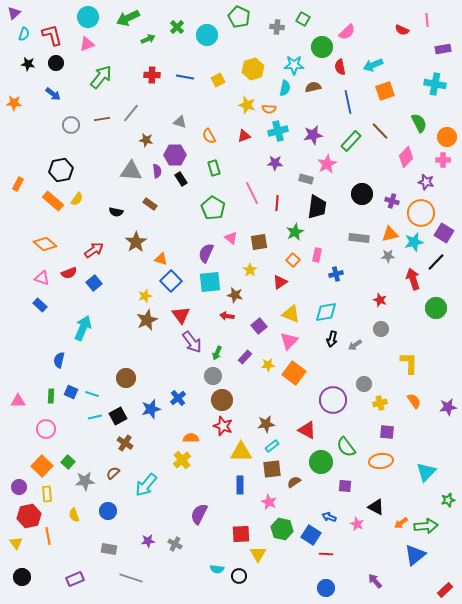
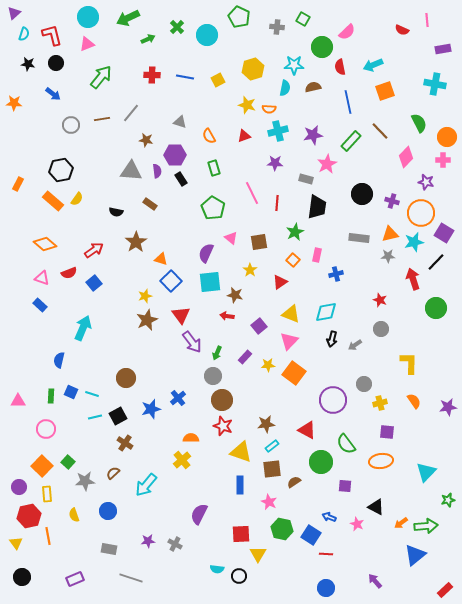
green semicircle at (346, 447): moved 3 px up
yellow triangle at (241, 452): rotated 20 degrees clockwise
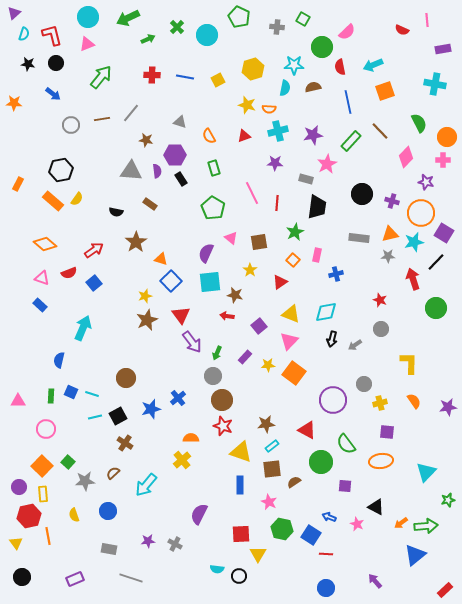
yellow rectangle at (47, 494): moved 4 px left
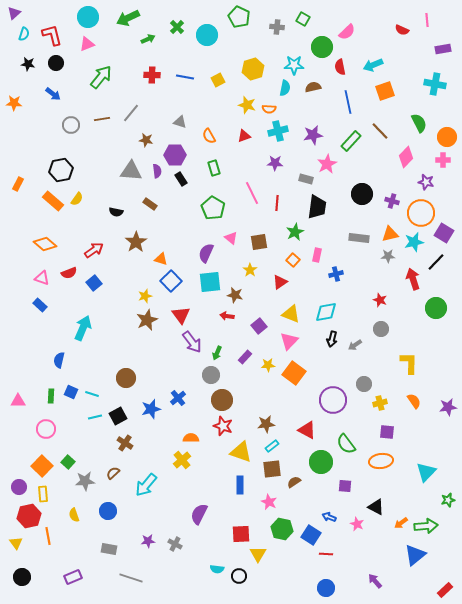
gray circle at (213, 376): moved 2 px left, 1 px up
purple rectangle at (75, 579): moved 2 px left, 2 px up
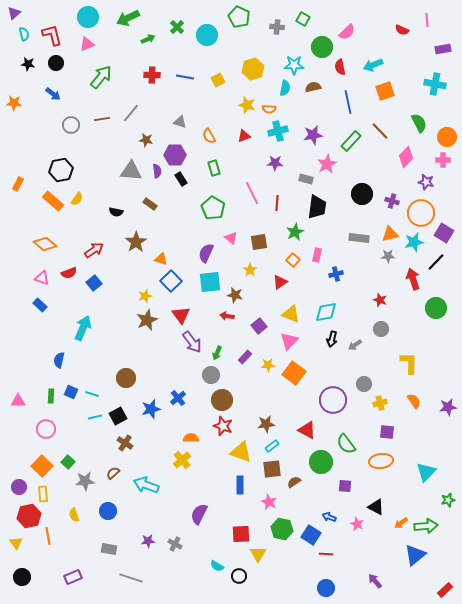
cyan semicircle at (24, 34): rotated 32 degrees counterclockwise
cyan arrow at (146, 485): rotated 70 degrees clockwise
cyan semicircle at (217, 569): moved 3 px up; rotated 24 degrees clockwise
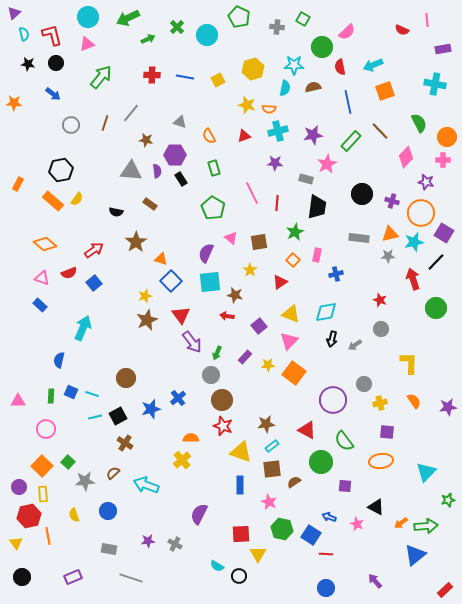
brown line at (102, 119): moved 3 px right, 4 px down; rotated 63 degrees counterclockwise
green semicircle at (346, 444): moved 2 px left, 3 px up
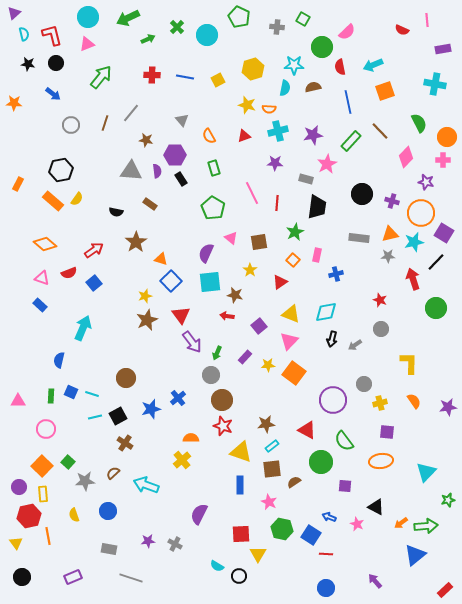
gray triangle at (180, 122): moved 2 px right, 2 px up; rotated 32 degrees clockwise
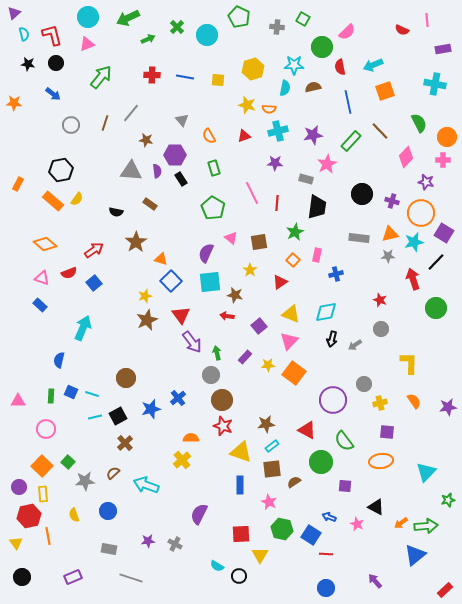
yellow square at (218, 80): rotated 32 degrees clockwise
green arrow at (217, 353): rotated 144 degrees clockwise
brown cross at (125, 443): rotated 14 degrees clockwise
yellow triangle at (258, 554): moved 2 px right, 1 px down
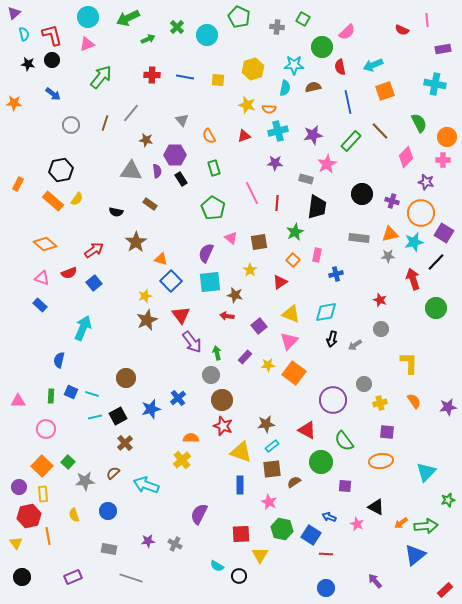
black circle at (56, 63): moved 4 px left, 3 px up
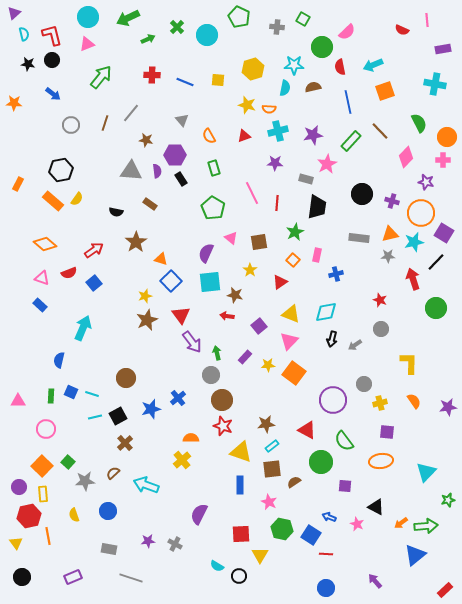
blue line at (185, 77): moved 5 px down; rotated 12 degrees clockwise
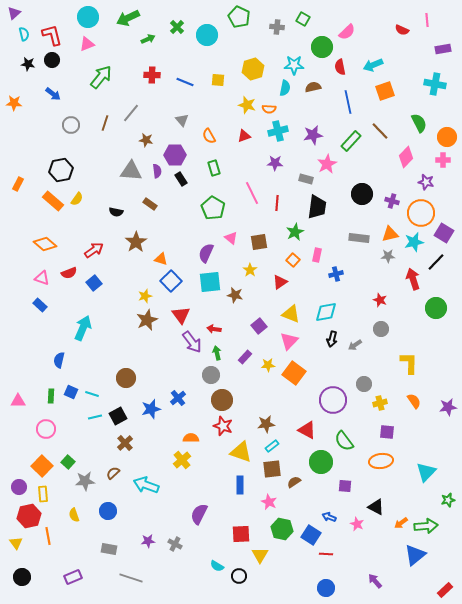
red arrow at (227, 316): moved 13 px left, 13 px down
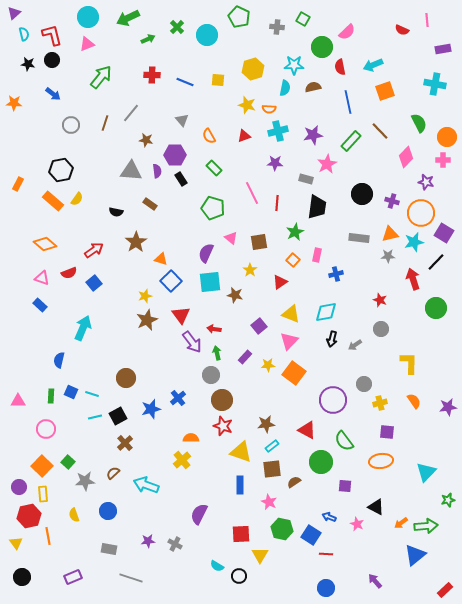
green rectangle at (214, 168): rotated 28 degrees counterclockwise
green pentagon at (213, 208): rotated 15 degrees counterclockwise
